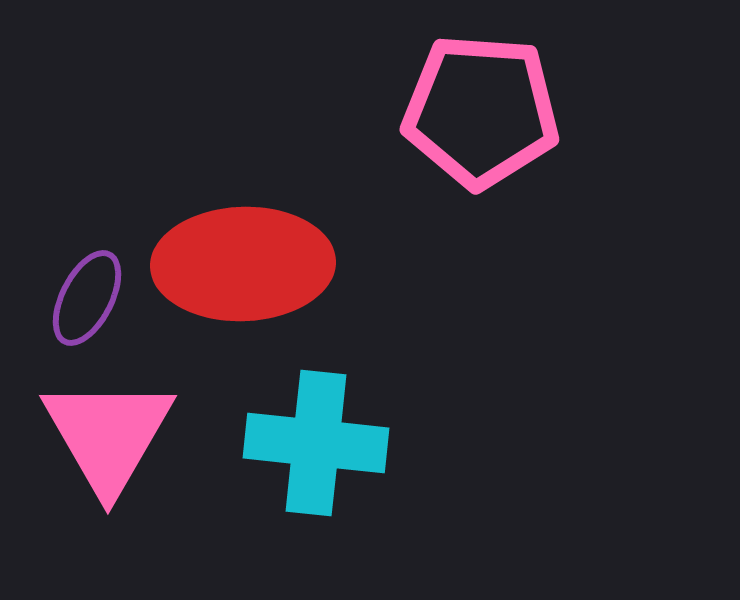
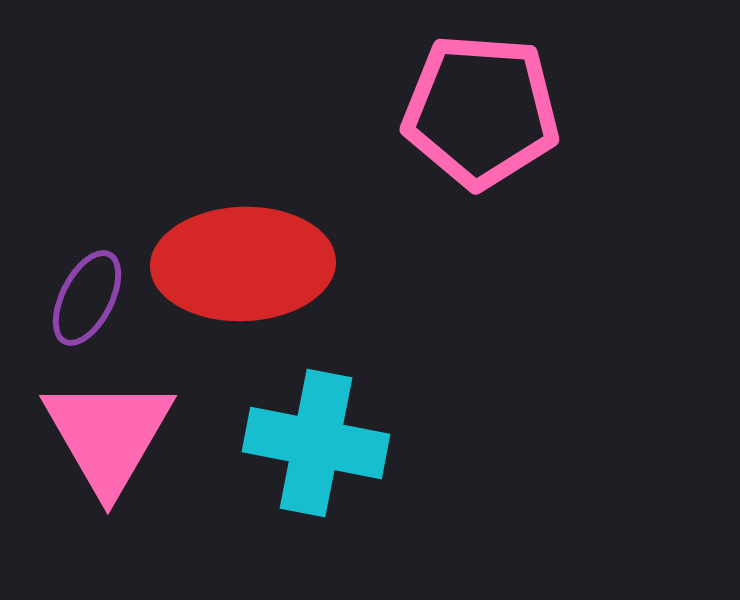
cyan cross: rotated 5 degrees clockwise
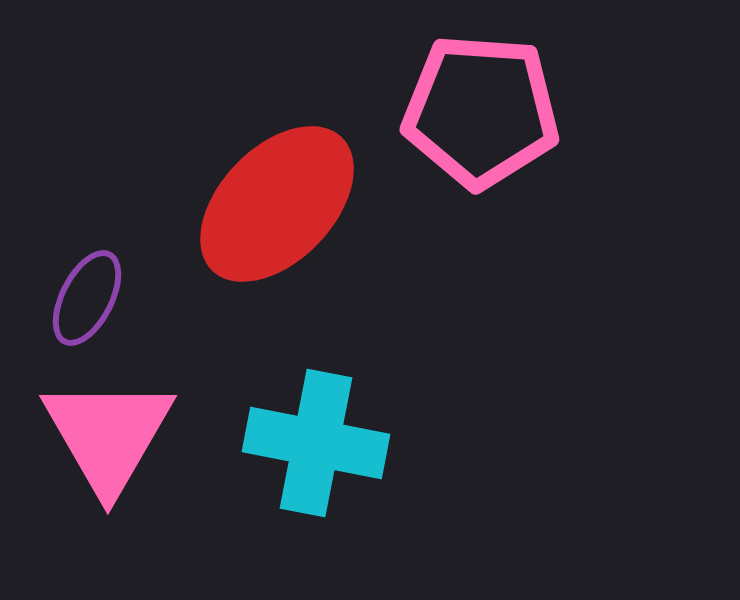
red ellipse: moved 34 px right, 60 px up; rotated 44 degrees counterclockwise
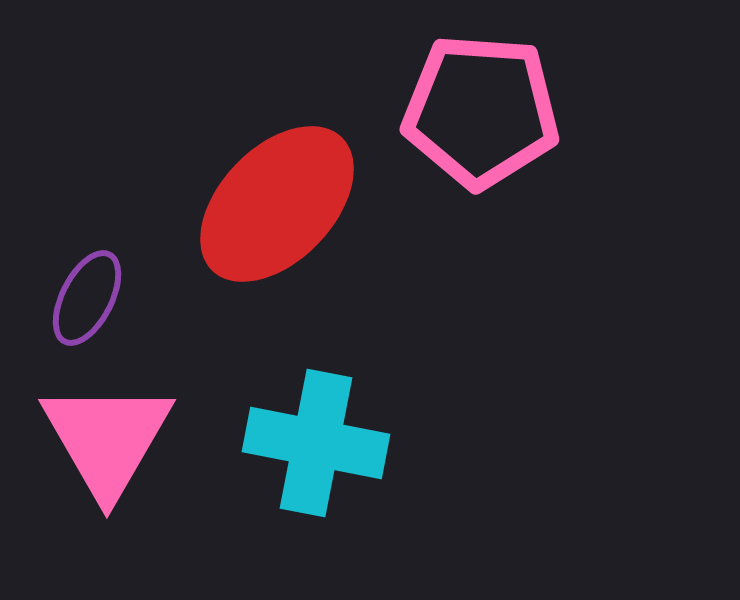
pink triangle: moved 1 px left, 4 px down
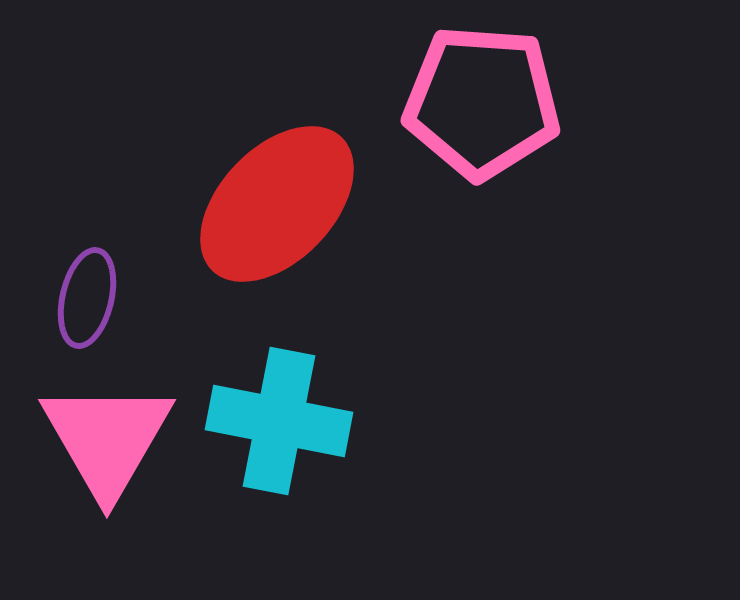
pink pentagon: moved 1 px right, 9 px up
purple ellipse: rotated 14 degrees counterclockwise
cyan cross: moved 37 px left, 22 px up
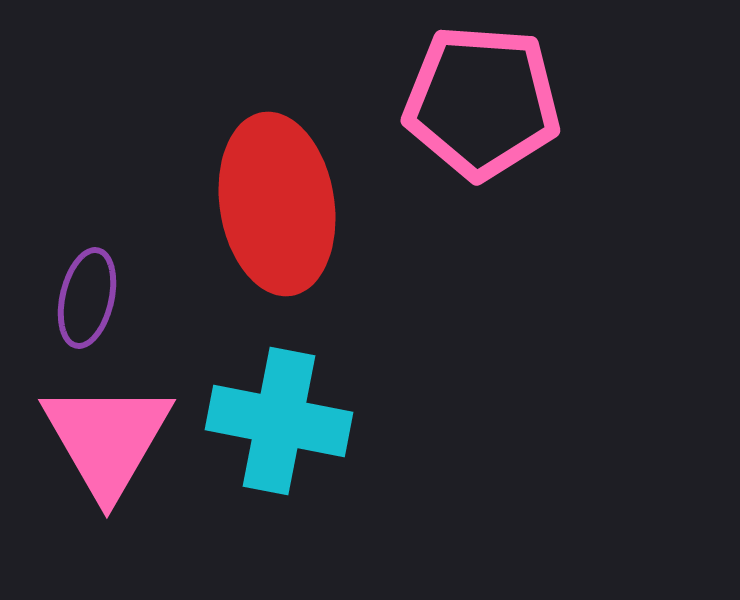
red ellipse: rotated 53 degrees counterclockwise
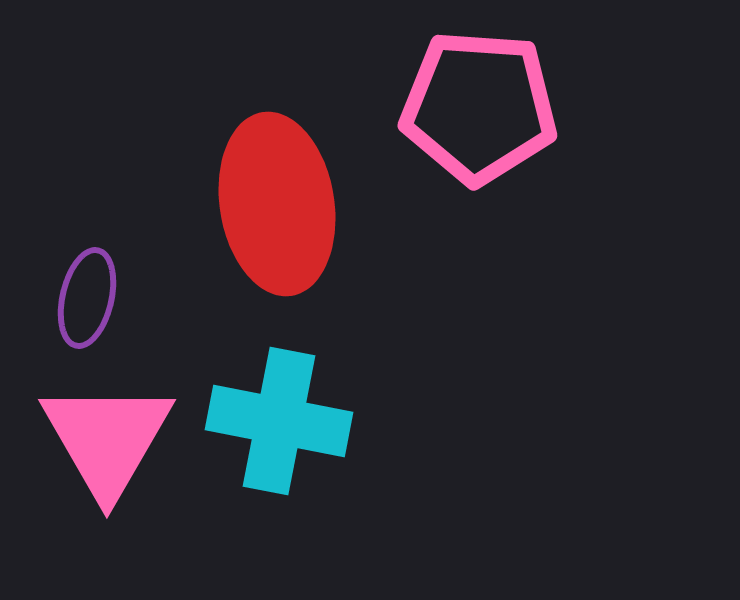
pink pentagon: moved 3 px left, 5 px down
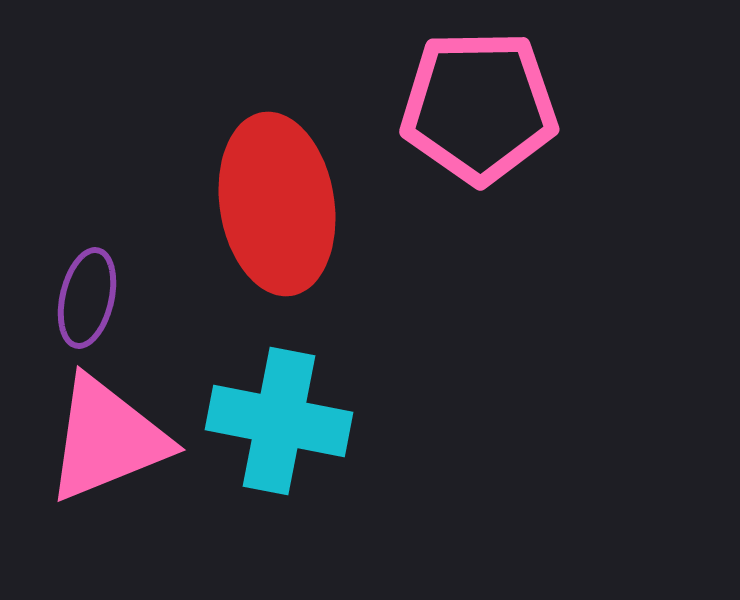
pink pentagon: rotated 5 degrees counterclockwise
pink triangle: rotated 38 degrees clockwise
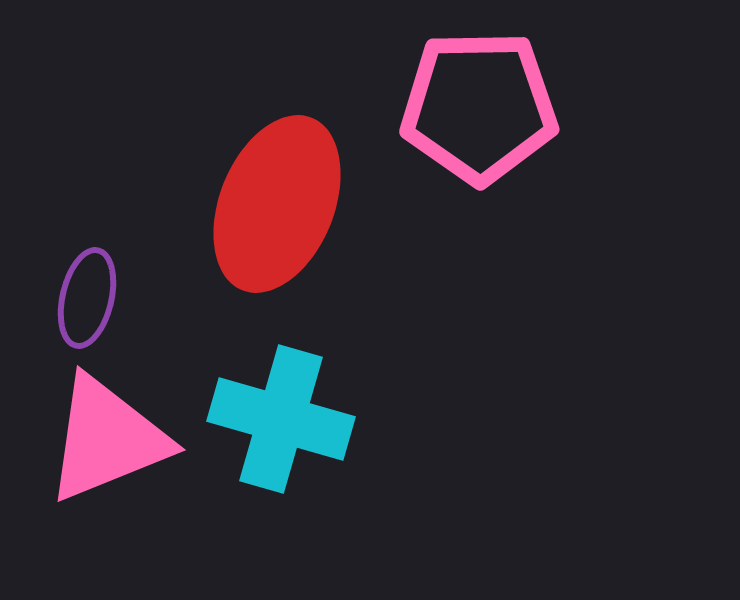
red ellipse: rotated 31 degrees clockwise
cyan cross: moved 2 px right, 2 px up; rotated 5 degrees clockwise
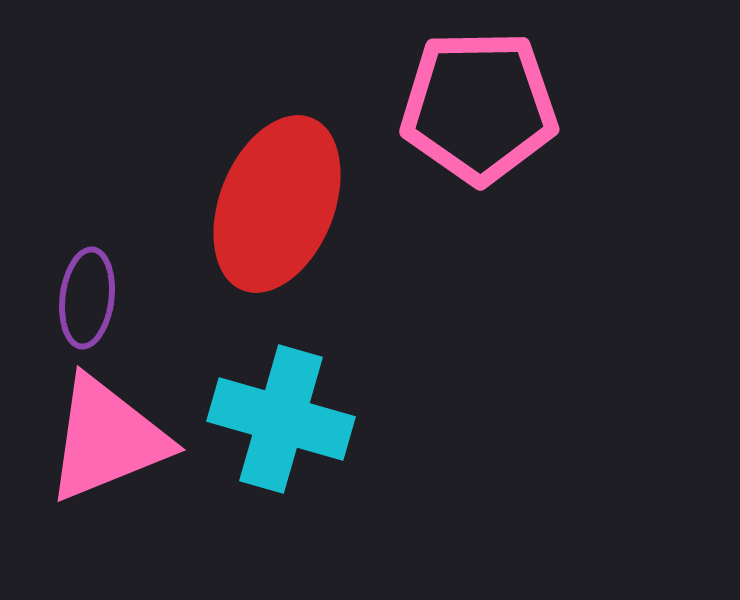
purple ellipse: rotated 6 degrees counterclockwise
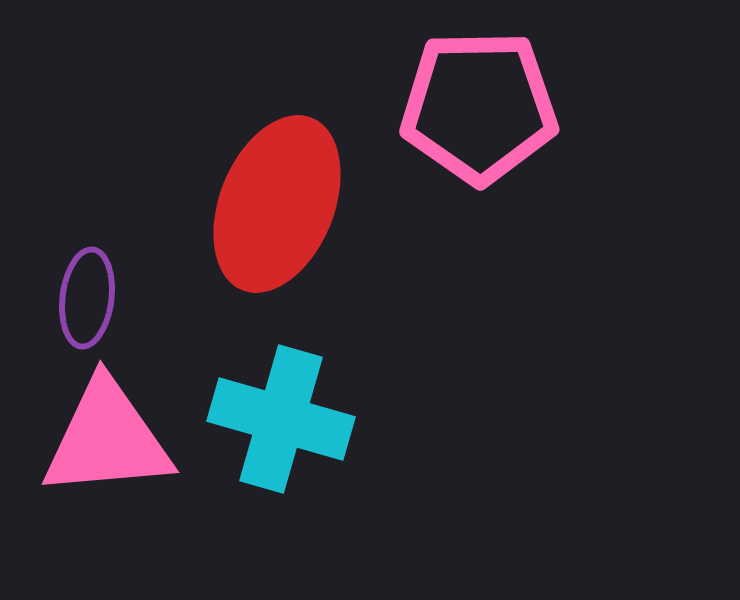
pink triangle: rotated 17 degrees clockwise
